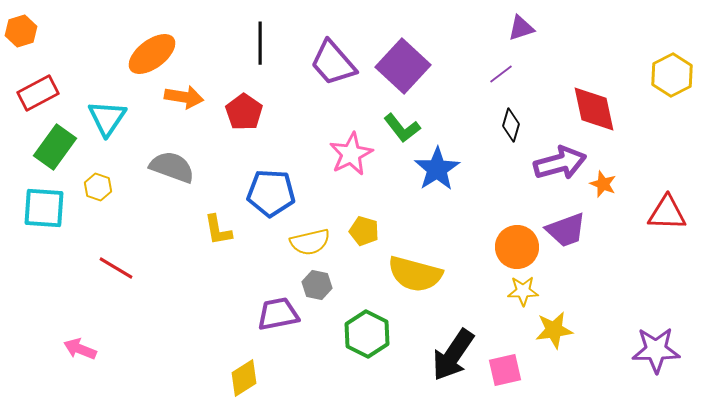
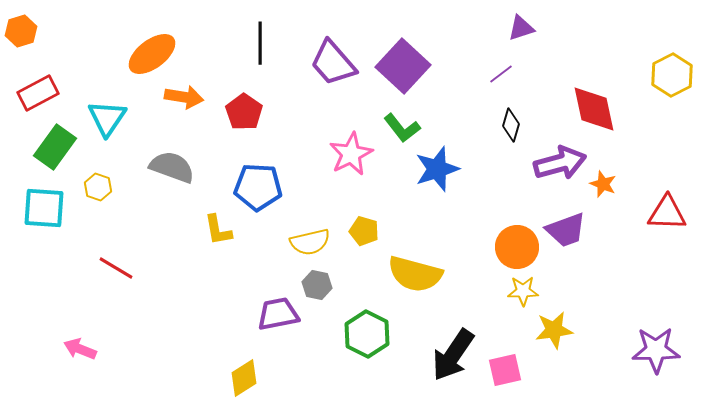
blue star at (437, 169): rotated 15 degrees clockwise
blue pentagon at (271, 193): moved 13 px left, 6 px up
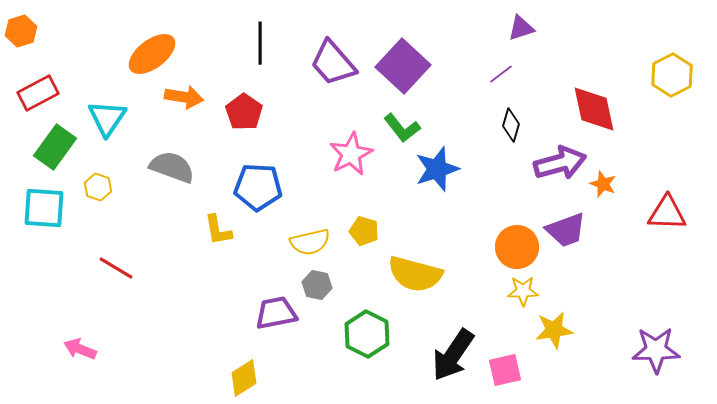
purple trapezoid at (278, 314): moved 2 px left, 1 px up
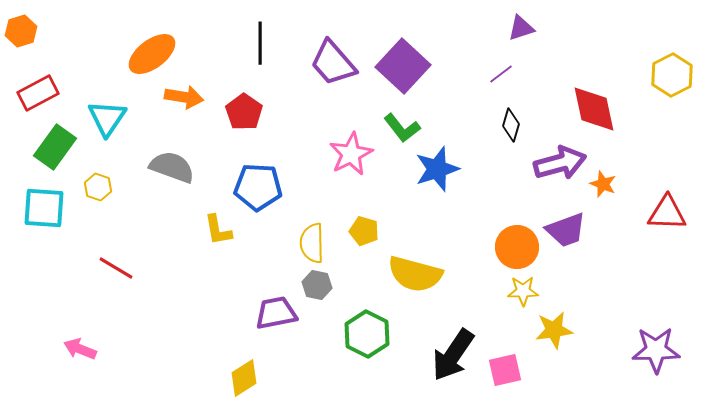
yellow semicircle at (310, 242): moved 2 px right, 1 px down; rotated 102 degrees clockwise
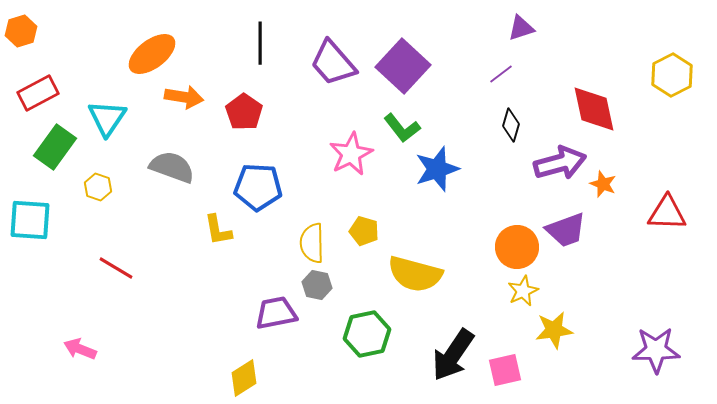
cyan square at (44, 208): moved 14 px left, 12 px down
yellow star at (523, 291): rotated 24 degrees counterclockwise
green hexagon at (367, 334): rotated 21 degrees clockwise
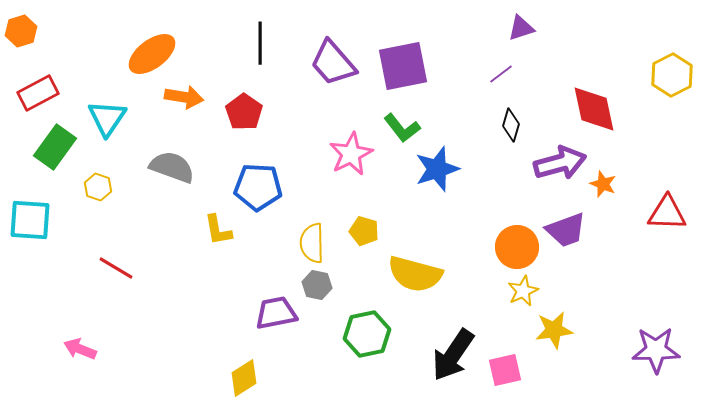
purple square at (403, 66): rotated 36 degrees clockwise
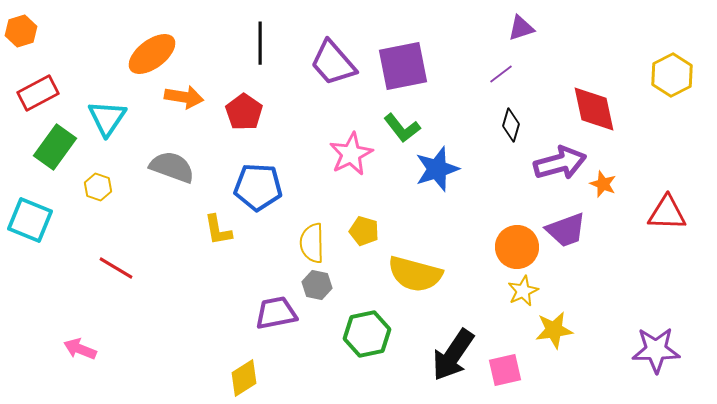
cyan square at (30, 220): rotated 18 degrees clockwise
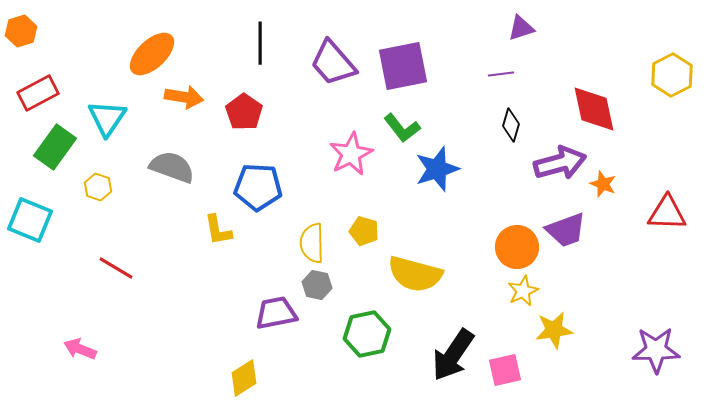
orange ellipse at (152, 54): rotated 6 degrees counterclockwise
purple line at (501, 74): rotated 30 degrees clockwise
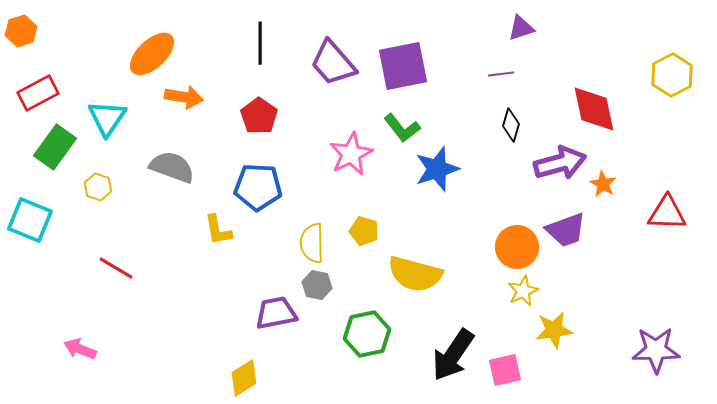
red pentagon at (244, 112): moved 15 px right, 4 px down
orange star at (603, 184): rotated 8 degrees clockwise
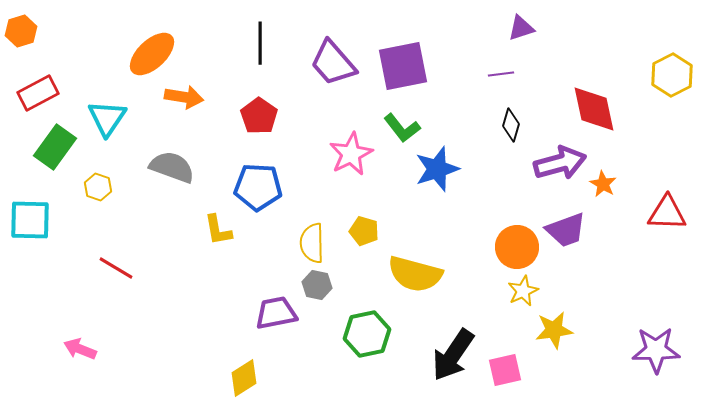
cyan square at (30, 220): rotated 21 degrees counterclockwise
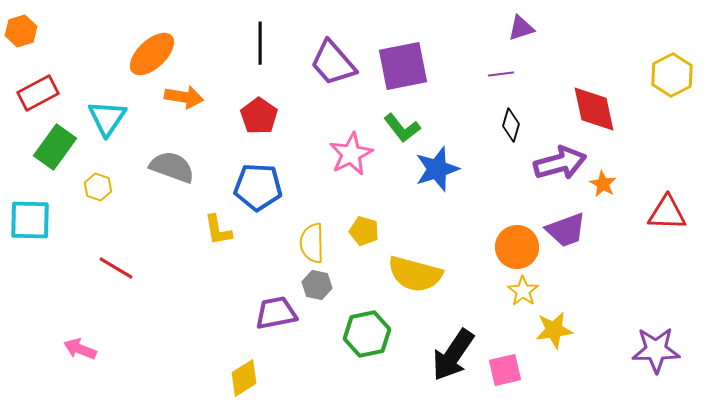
yellow star at (523, 291): rotated 12 degrees counterclockwise
